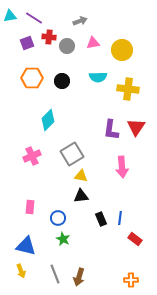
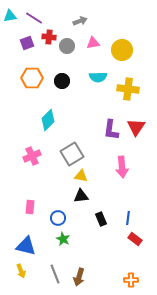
blue line: moved 8 px right
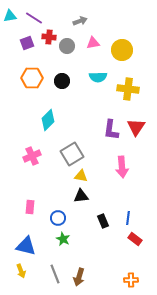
black rectangle: moved 2 px right, 2 px down
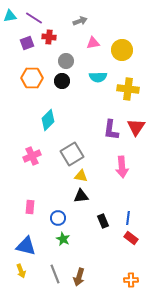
gray circle: moved 1 px left, 15 px down
red rectangle: moved 4 px left, 1 px up
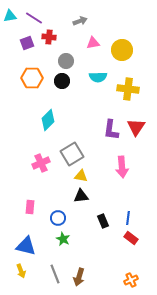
pink cross: moved 9 px right, 7 px down
orange cross: rotated 24 degrees counterclockwise
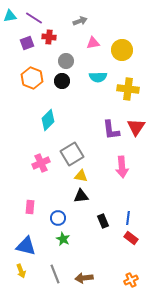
orange hexagon: rotated 20 degrees clockwise
purple L-shape: rotated 15 degrees counterclockwise
brown arrow: moved 5 px right, 1 px down; rotated 66 degrees clockwise
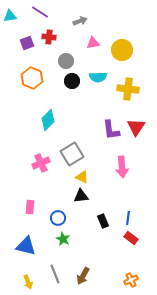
purple line: moved 6 px right, 6 px up
black circle: moved 10 px right
yellow triangle: moved 1 px right, 1 px down; rotated 16 degrees clockwise
yellow arrow: moved 7 px right, 11 px down
brown arrow: moved 1 px left, 2 px up; rotated 54 degrees counterclockwise
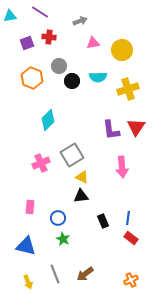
gray circle: moved 7 px left, 5 px down
yellow cross: rotated 25 degrees counterclockwise
gray square: moved 1 px down
brown arrow: moved 2 px right, 2 px up; rotated 24 degrees clockwise
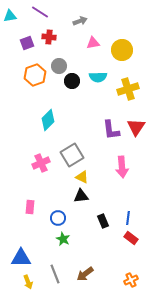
orange hexagon: moved 3 px right, 3 px up; rotated 20 degrees clockwise
blue triangle: moved 5 px left, 12 px down; rotated 15 degrees counterclockwise
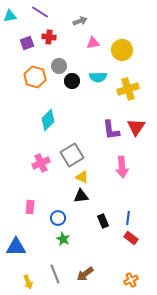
orange hexagon: moved 2 px down; rotated 25 degrees counterclockwise
blue triangle: moved 5 px left, 11 px up
